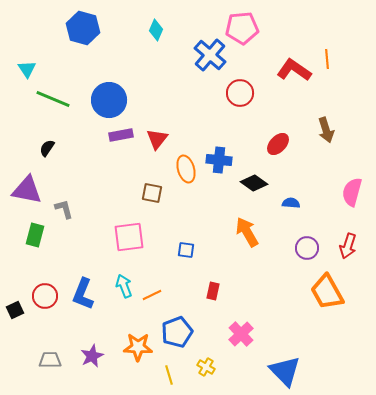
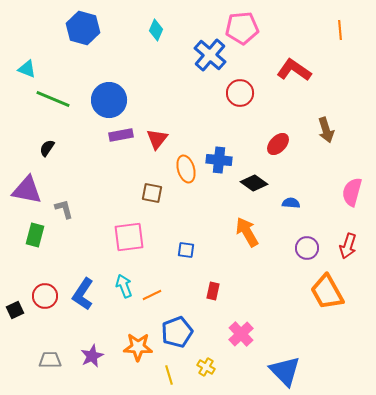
orange line at (327, 59): moved 13 px right, 29 px up
cyan triangle at (27, 69): rotated 36 degrees counterclockwise
blue L-shape at (83, 294): rotated 12 degrees clockwise
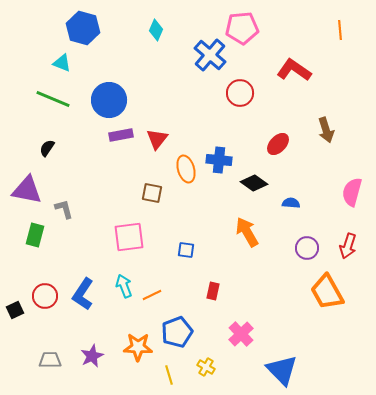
cyan triangle at (27, 69): moved 35 px right, 6 px up
blue triangle at (285, 371): moved 3 px left, 1 px up
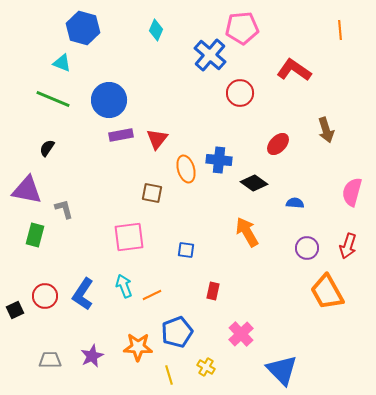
blue semicircle at (291, 203): moved 4 px right
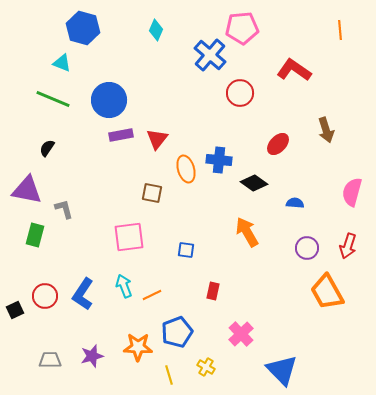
purple star at (92, 356): rotated 10 degrees clockwise
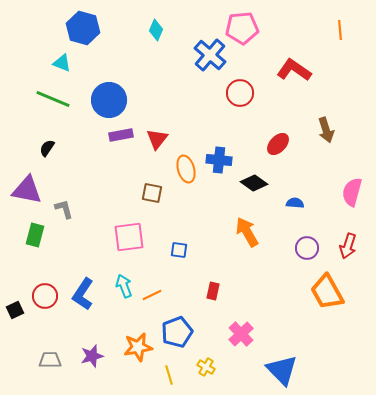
blue square at (186, 250): moved 7 px left
orange star at (138, 347): rotated 12 degrees counterclockwise
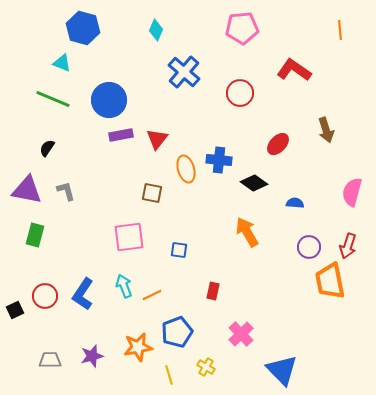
blue cross at (210, 55): moved 26 px left, 17 px down
gray L-shape at (64, 209): moved 2 px right, 18 px up
purple circle at (307, 248): moved 2 px right, 1 px up
orange trapezoid at (327, 292): moved 3 px right, 11 px up; rotated 18 degrees clockwise
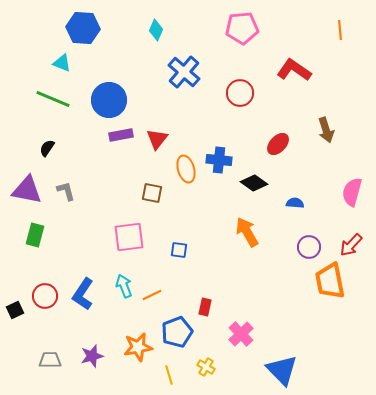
blue hexagon at (83, 28): rotated 12 degrees counterclockwise
red arrow at (348, 246): moved 3 px right, 1 px up; rotated 25 degrees clockwise
red rectangle at (213, 291): moved 8 px left, 16 px down
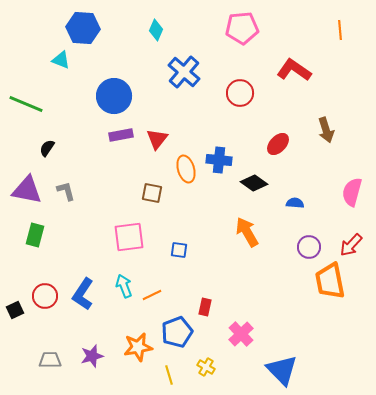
cyan triangle at (62, 63): moved 1 px left, 3 px up
green line at (53, 99): moved 27 px left, 5 px down
blue circle at (109, 100): moved 5 px right, 4 px up
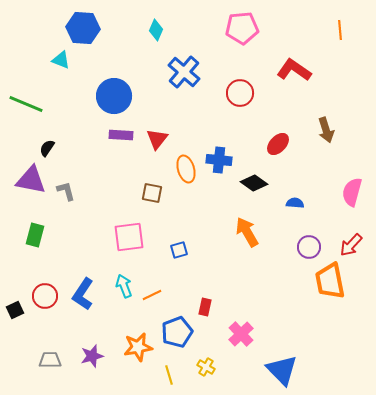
purple rectangle at (121, 135): rotated 15 degrees clockwise
purple triangle at (27, 190): moved 4 px right, 10 px up
blue square at (179, 250): rotated 24 degrees counterclockwise
